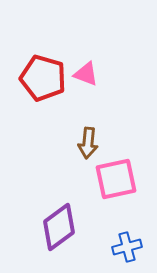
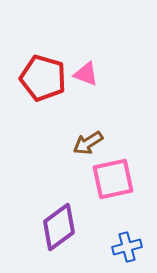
brown arrow: rotated 52 degrees clockwise
pink square: moved 3 px left
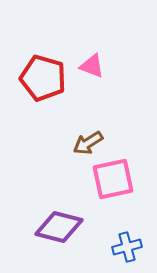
pink triangle: moved 6 px right, 8 px up
purple diamond: rotated 51 degrees clockwise
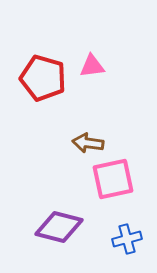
pink triangle: rotated 28 degrees counterclockwise
brown arrow: rotated 40 degrees clockwise
blue cross: moved 8 px up
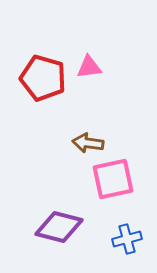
pink triangle: moved 3 px left, 1 px down
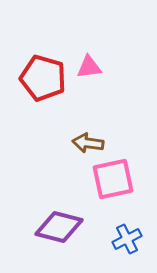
blue cross: rotated 12 degrees counterclockwise
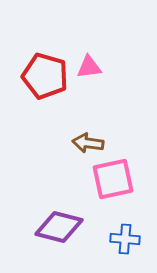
red pentagon: moved 2 px right, 2 px up
blue cross: moved 2 px left; rotated 32 degrees clockwise
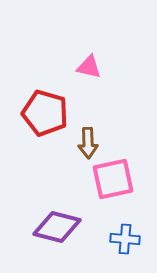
pink triangle: rotated 20 degrees clockwise
red pentagon: moved 37 px down
brown arrow: rotated 100 degrees counterclockwise
purple diamond: moved 2 px left
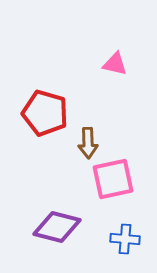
pink triangle: moved 26 px right, 3 px up
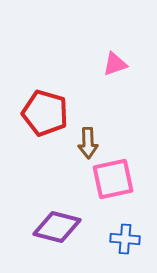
pink triangle: rotated 32 degrees counterclockwise
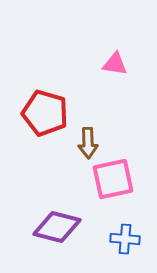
pink triangle: rotated 28 degrees clockwise
